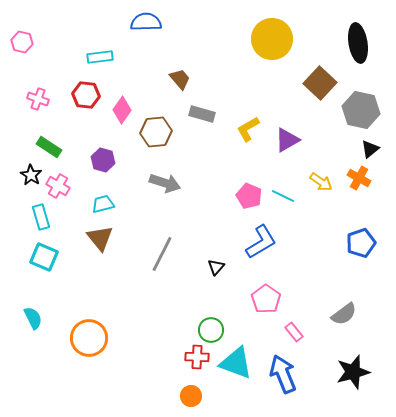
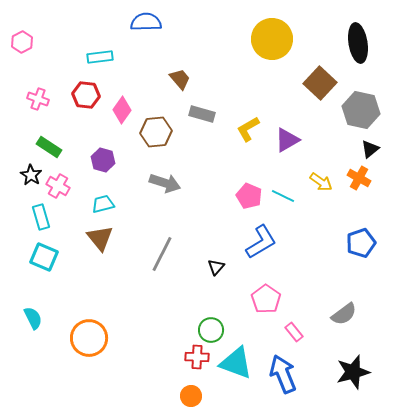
pink hexagon at (22, 42): rotated 20 degrees clockwise
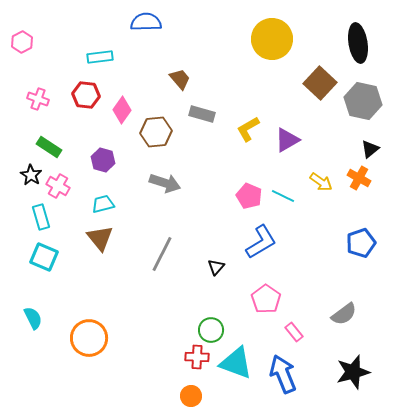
gray hexagon at (361, 110): moved 2 px right, 9 px up
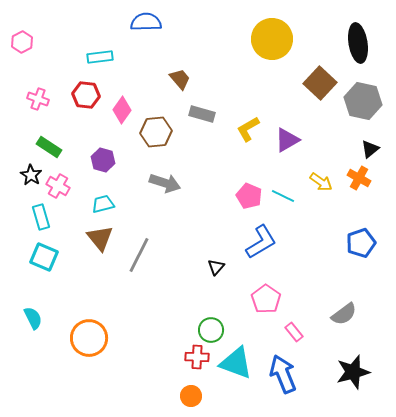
gray line at (162, 254): moved 23 px left, 1 px down
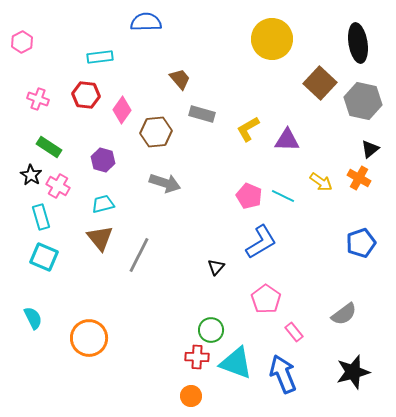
purple triangle at (287, 140): rotated 32 degrees clockwise
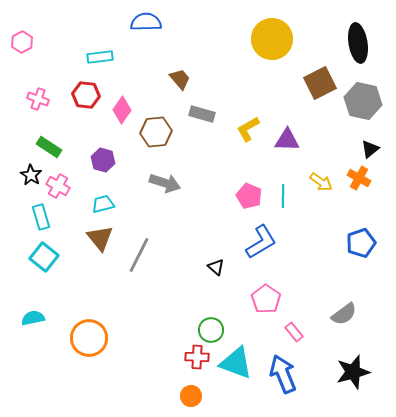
brown square at (320, 83): rotated 20 degrees clockwise
cyan line at (283, 196): rotated 65 degrees clockwise
cyan square at (44, 257): rotated 16 degrees clockwise
black triangle at (216, 267): rotated 30 degrees counterclockwise
cyan semicircle at (33, 318): rotated 75 degrees counterclockwise
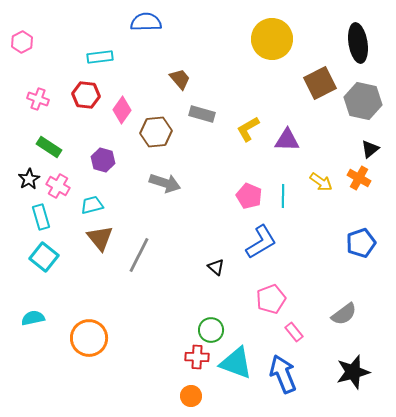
black star at (31, 175): moved 2 px left, 4 px down; rotated 10 degrees clockwise
cyan trapezoid at (103, 204): moved 11 px left, 1 px down
pink pentagon at (266, 299): moved 5 px right; rotated 16 degrees clockwise
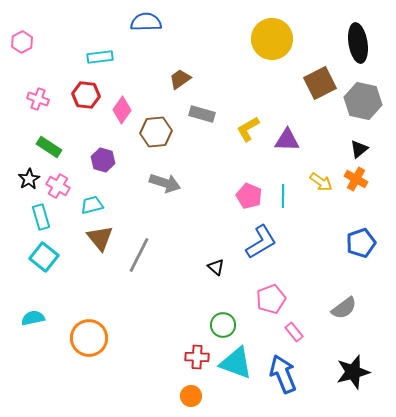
brown trapezoid at (180, 79): rotated 85 degrees counterclockwise
black triangle at (370, 149): moved 11 px left
orange cross at (359, 178): moved 3 px left, 1 px down
gray semicircle at (344, 314): moved 6 px up
green circle at (211, 330): moved 12 px right, 5 px up
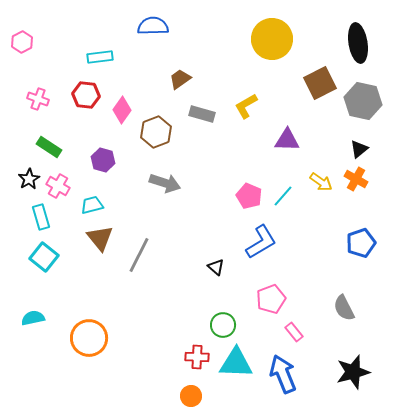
blue semicircle at (146, 22): moved 7 px right, 4 px down
yellow L-shape at (248, 129): moved 2 px left, 23 px up
brown hexagon at (156, 132): rotated 16 degrees counterclockwise
cyan line at (283, 196): rotated 40 degrees clockwise
gray semicircle at (344, 308): rotated 100 degrees clockwise
cyan triangle at (236, 363): rotated 18 degrees counterclockwise
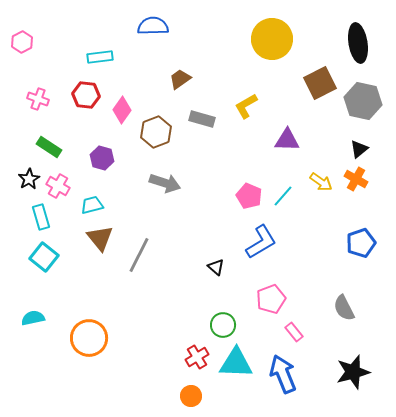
gray rectangle at (202, 114): moved 5 px down
purple hexagon at (103, 160): moved 1 px left, 2 px up
red cross at (197, 357): rotated 35 degrees counterclockwise
